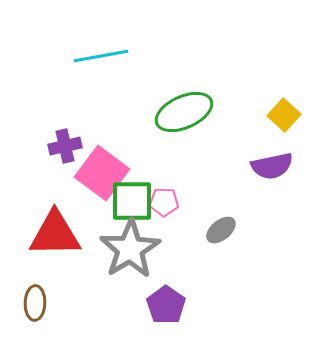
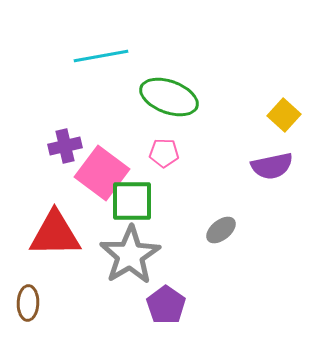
green ellipse: moved 15 px left, 15 px up; rotated 44 degrees clockwise
pink pentagon: moved 49 px up
gray star: moved 6 px down
brown ellipse: moved 7 px left
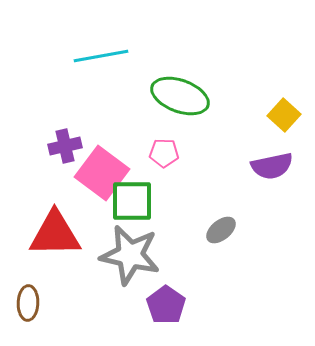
green ellipse: moved 11 px right, 1 px up
gray star: rotated 28 degrees counterclockwise
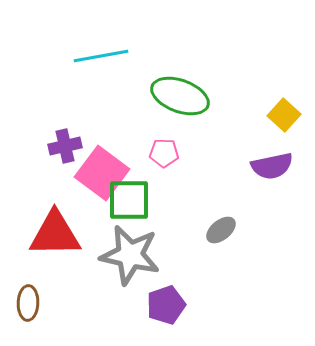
green square: moved 3 px left, 1 px up
purple pentagon: rotated 18 degrees clockwise
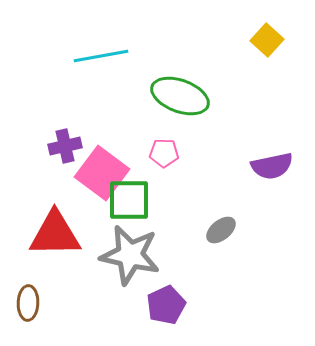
yellow square: moved 17 px left, 75 px up
purple pentagon: rotated 6 degrees counterclockwise
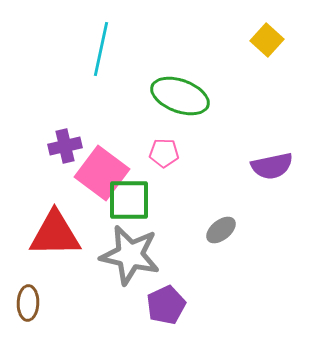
cyan line: moved 7 px up; rotated 68 degrees counterclockwise
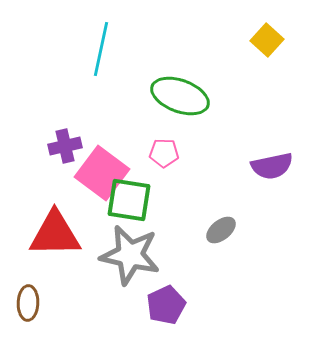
green square: rotated 9 degrees clockwise
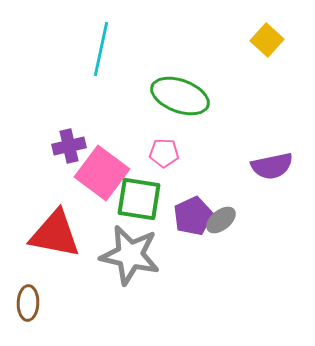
purple cross: moved 4 px right
green square: moved 10 px right, 1 px up
gray ellipse: moved 10 px up
red triangle: rotated 12 degrees clockwise
purple pentagon: moved 27 px right, 89 px up
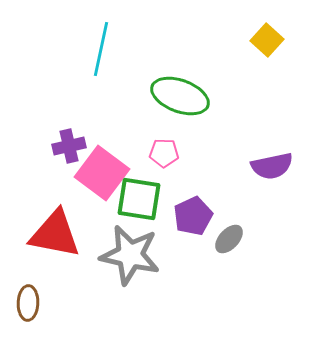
gray ellipse: moved 8 px right, 19 px down; rotated 8 degrees counterclockwise
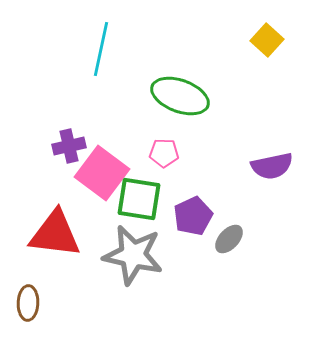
red triangle: rotated 4 degrees counterclockwise
gray star: moved 3 px right
